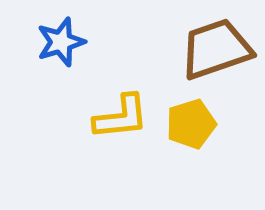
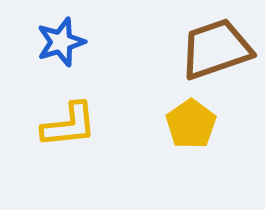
yellow L-shape: moved 52 px left, 8 px down
yellow pentagon: rotated 18 degrees counterclockwise
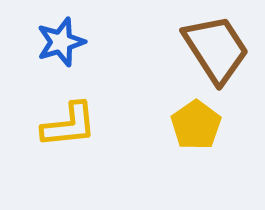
brown trapezoid: rotated 76 degrees clockwise
yellow pentagon: moved 5 px right, 1 px down
